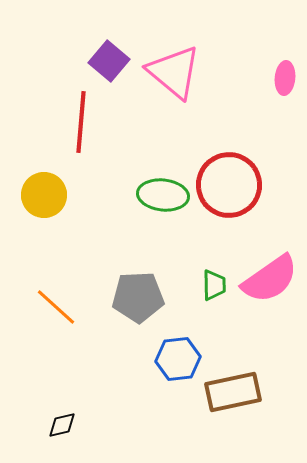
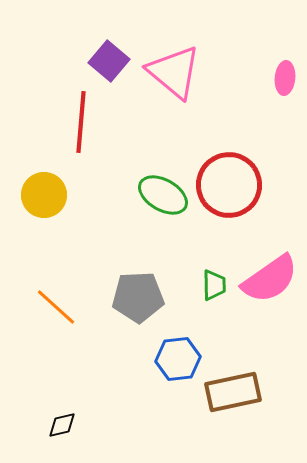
green ellipse: rotated 24 degrees clockwise
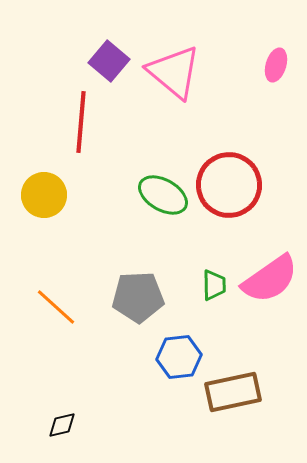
pink ellipse: moved 9 px left, 13 px up; rotated 12 degrees clockwise
blue hexagon: moved 1 px right, 2 px up
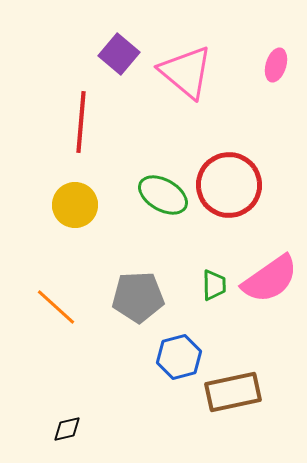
purple square: moved 10 px right, 7 px up
pink triangle: moved 12 px right
yellow circle: moved 31 px right, 10 px down
blue hexagon: rotated 9 degrees counterclockwise
black diamond: moved 5 px right, 4 px down
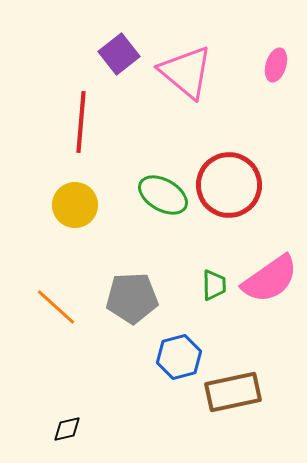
purple square: rotated 12 degrees clockwise
gray pentagon: moved 6 px left, 1 px down
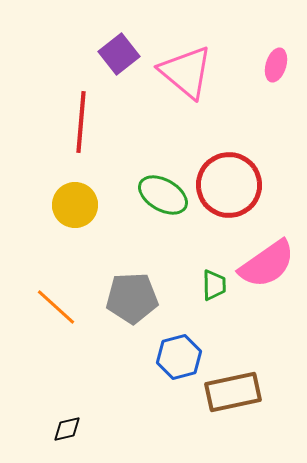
pink semicircle: moved 3 px left, 15 px up
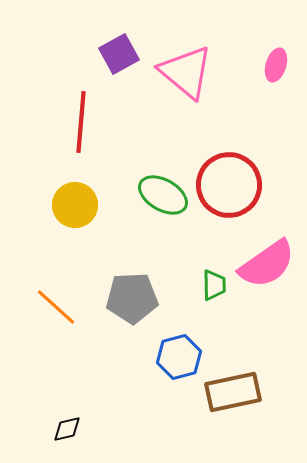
purple square: rotated 9 degrees clockwise
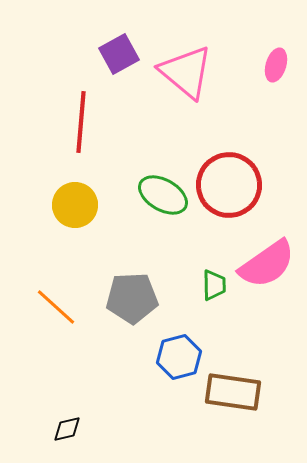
brown rectangle: rotated 20 degrees clockwise
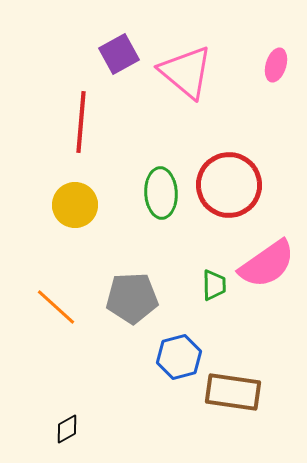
green ellipse: moved 2 px left, 2 px up; rotated 57 degrees clockwise
black diamond: rotated 16 degrees counterclockwise
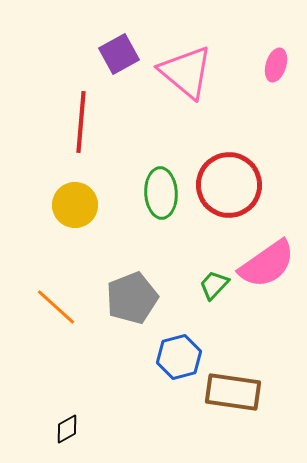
green trapezoid: rotated 136 degrees counterclockwise
gray pentagon: rotated 18 degrees counterclockwise
